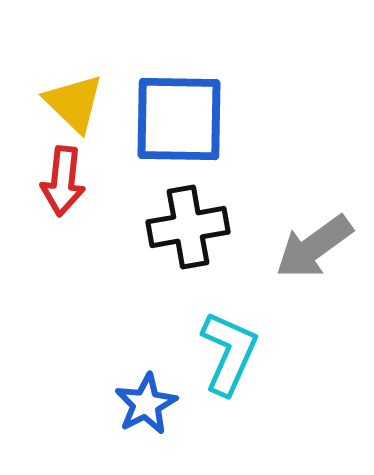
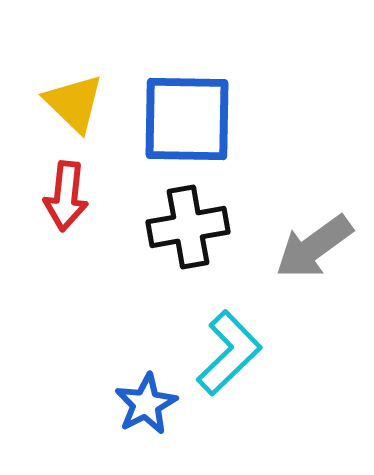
blue square: moved 8 px right
red arrow: moved 3 px right, 15 px down
cyan L-shape: rotated 22 degrees clockwise
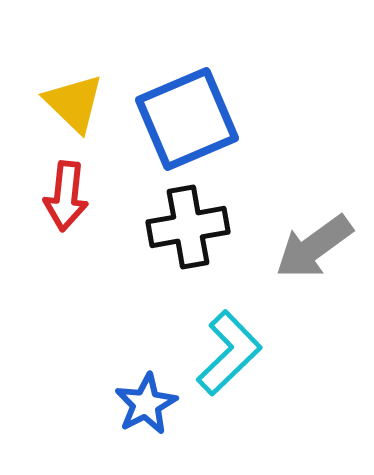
blue square: rotated 24 degrees counterclockwise
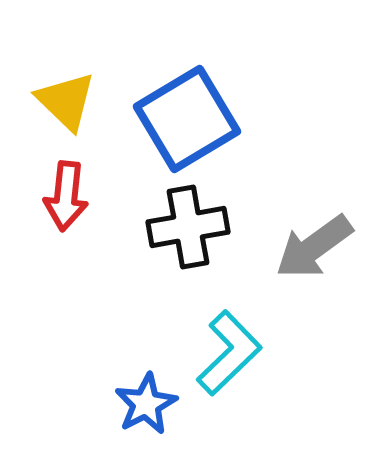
yellow triangle: moved 8 px left, 2 px up
blue square: rotated 8 degrees counterclockwise
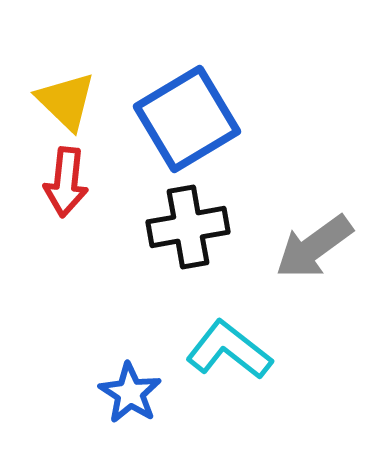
red arrow: moved 14 px up
cyan L-shape: moved 3 px up; rotated 98 degrees counterclockwise
blue star: moved 16 px left, 11 px up; rotated 12 degrees counterclockwise
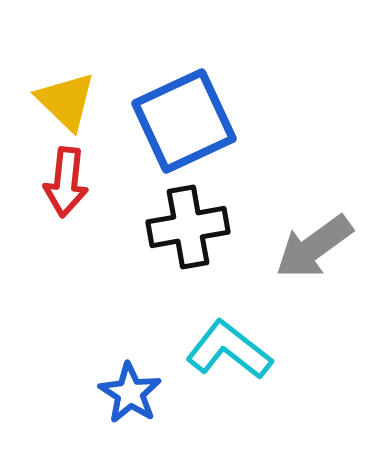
blue square: moved 3 px left, 2 px down; rotated 6 degrees clockwise
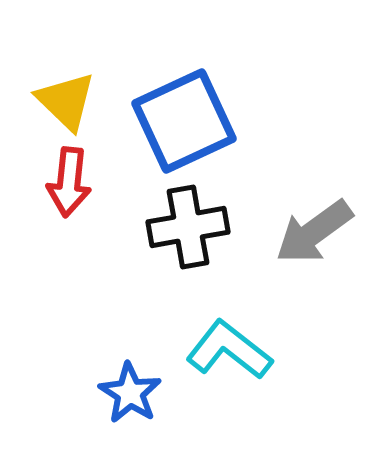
red arrow: moved 3 px right
gray arrow: moved 15 px up
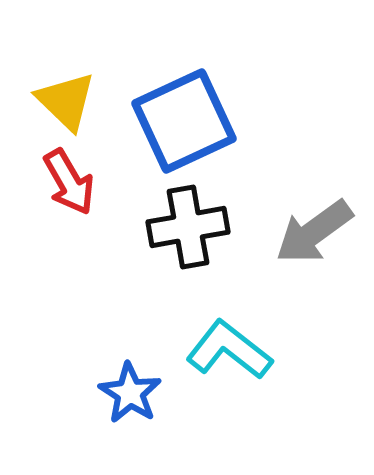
red arrow: rotated 36 degrees counterclockwise
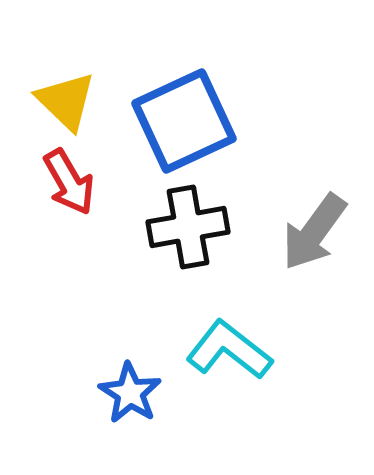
gray arrow: rotated 18 degrees counterclockwise
